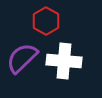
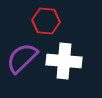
red hexagon: rotated 24 degrees counterclockwise
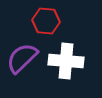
white cross: moved 2 px right
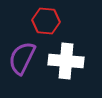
purple semicircle: rotated 20 degrees counterclockwise
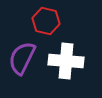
red hexagon: rotated 8 degrees clockwise
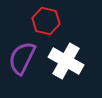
white cross: rotated 24 degrees clockwise
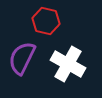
white cross: moved 2 px right, 3 px down
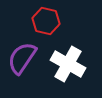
purple semicircle: rotated 8 degrees clockwise
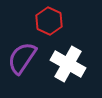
red hexagon: moved 3 px right; rotated 12 degrees clockwise
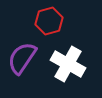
red hexagon: rotated 20 degrees clockwise
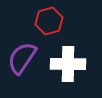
white cross: rotated 28 degrees counterclockwise
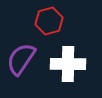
purple semicircle: moved 1 px left, 1 px down
